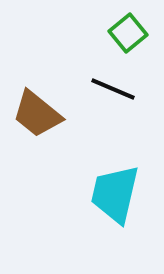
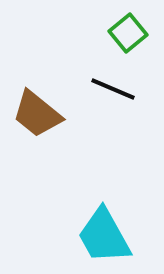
cyan trapezoid: moved 11 px left, 42 px down; rotated 42 degrees counterclockwise
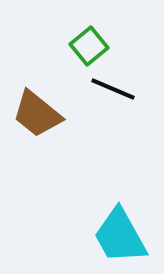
green square: moved 39 px left, 13 px down
cyan trapezoid: moved 16 px right
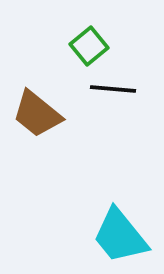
black line: rotated 18 degrees counterclockwise
cyan trapezoid: rotated 10 degrees counterclockwise
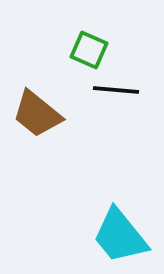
green square: moved 4 px down; rotated 27 degrees counterclockwise
black line: moved 3 px right, 1 px down
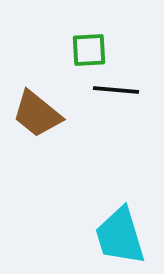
green square: rotated 27 degrees counterclockwise
cyan trapezoid: rotated 22 degrees clockwise
